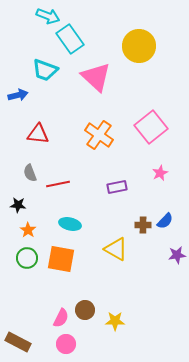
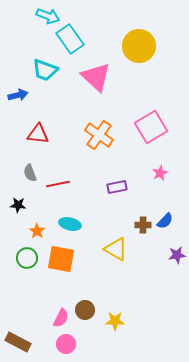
pink square: rotated 8 degrees clockwise
orange star: moved 9 px right, 1 px down
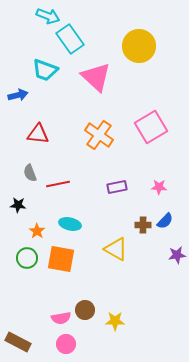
pink star: moved 1 px left, 14 px down; rotated 28 degrees clockwise
pink semicircle: rotated 54 degrees clockwise
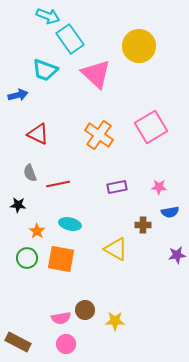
pink triangle: moved 3 px up
red triangle: rotated 20 degrees clockwise
blue semicircle: moved 5 px right, 9 px up; rotated 36 degrees clockwise
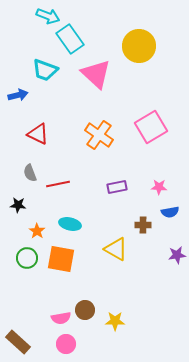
brown rectangle: rotated 15 degrees clockwise
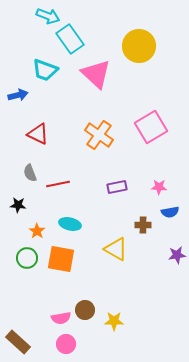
yellow star: moved 1 px left
